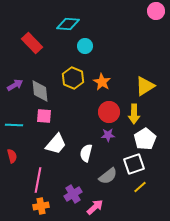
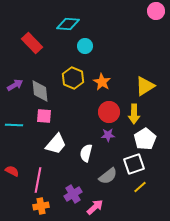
red semicircle: moved 15 px down; rotated 48 degrees counterclockwise
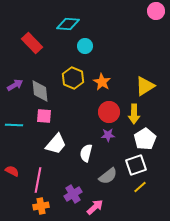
white square: moved 2 px right, 1 px down
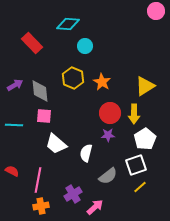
red circle: moved 1 px right, 1 px down
white trapezoid: rotated 90 degrees clockwise
